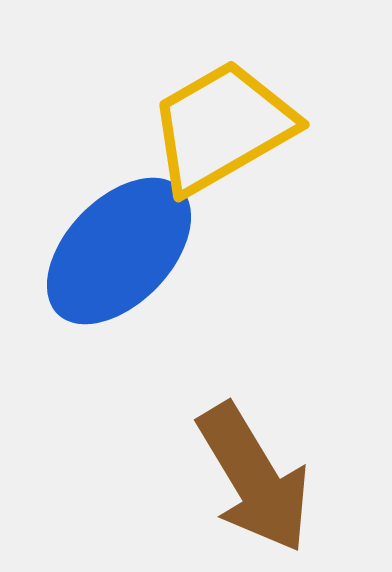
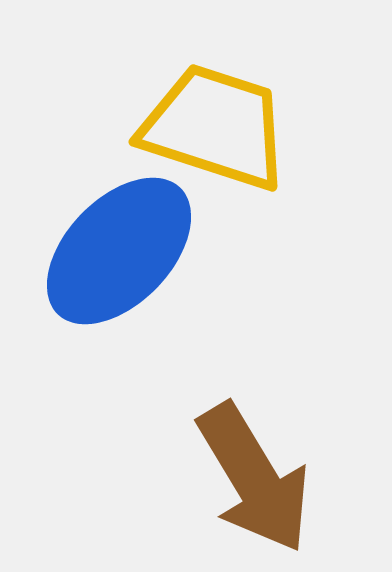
yellow trapezoid: moved 7 px left; rotated 48 degrees clockwise
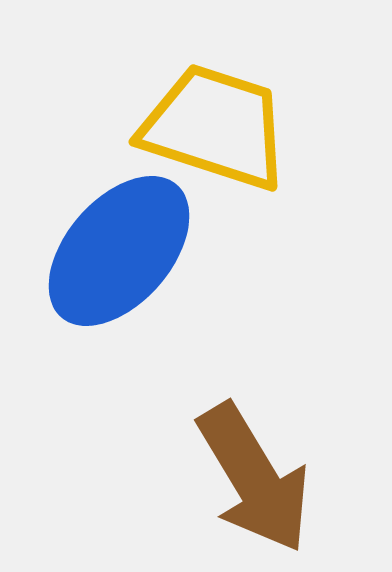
blue ellipse: rotated 3 degrees counterclockwise
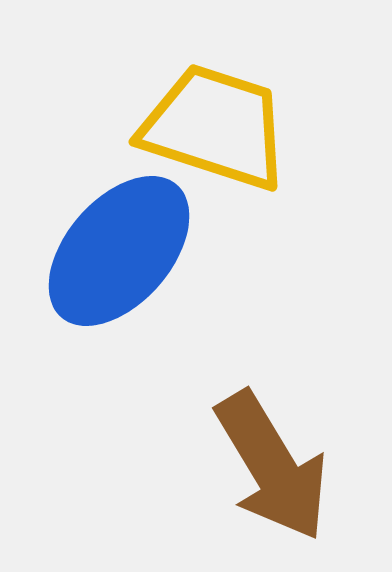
brown arrow: moved 18 px right, 12 px up
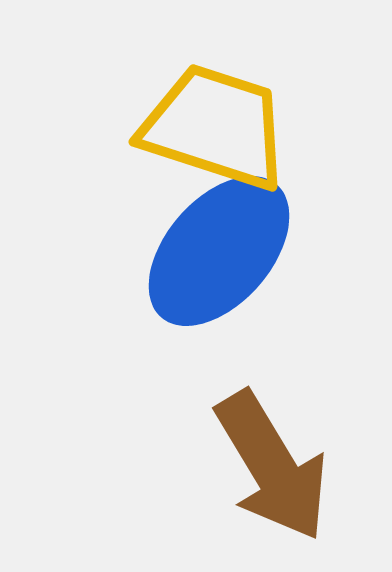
blue ellipse: moved 100 px right
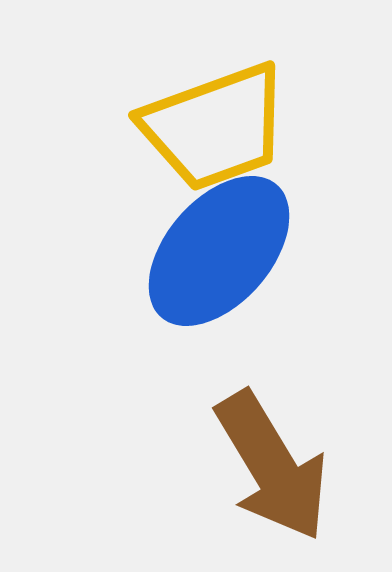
yellow trapezoid: rotated 142 degrees clockwise
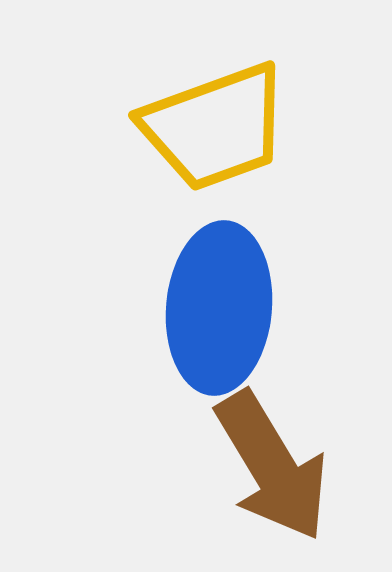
blue ellipse: moved 57 px down; rotated 36 degrees counterclockwise
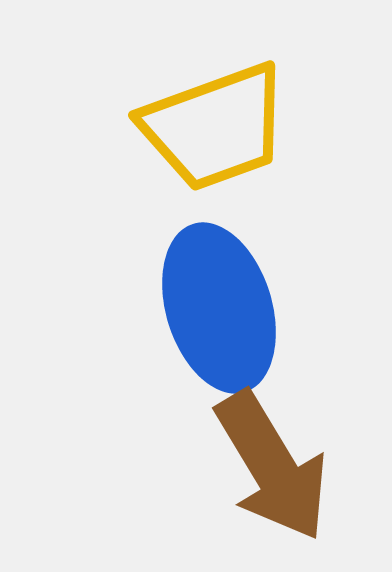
blue ellipse: rotated 22 degrees counterclockwise
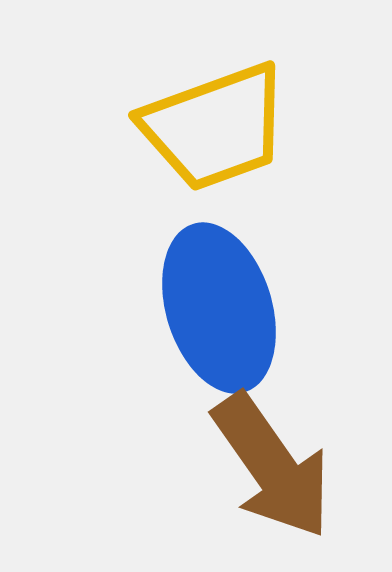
brown arrow: rotated 4 degrees counterclockwise
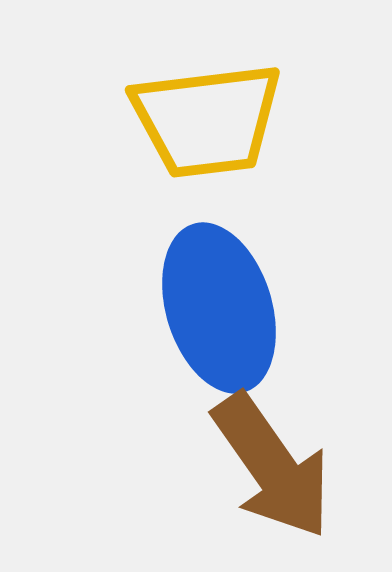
yellow trapezoid: moved 8 px left, 7 px up; rotated 13 degrees clockwise
